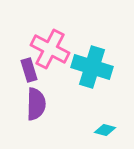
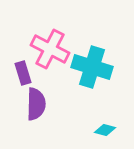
purple rectangle: moved 6 px left, 3 px down
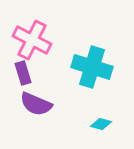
pink cross: moved 18 px left, 9 px up
purple semicircle: rotated 112 degrees clockwise
cyan diamond: moved 4 px left, 6 px up
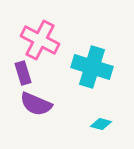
pink cross: moved 8 px right
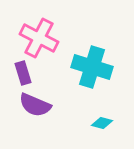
pink cross: moved 1 px left, 2 px up
purple semicircle: moved 1 px left, 1 px down
cyan diamond: moved 1 px right, 1 px up
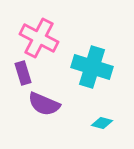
purple semicircle: moved 9 px right, 1 px up
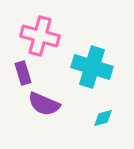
pink cross: moved 1 px right, 2 px up; rotated 12 degrees counterclockwise
cyan diamond: moved 1 px right, 5 px up; rotated 30 degrees counterclockwise
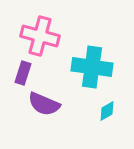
cyan cross: rotated 9 degrees counterclockwise
purple rectangle: rotated 35 degrees clockwise
cyan diamond: moved 4 px right, 7 px up; rotated 15 degrees counterclockwise
